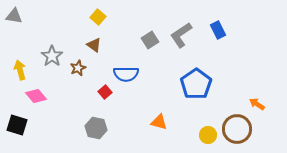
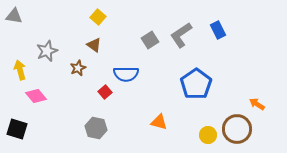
gray star: moved 5 px left, 5 px up; rotated 15 degrees clockwise
black square: moved 4 px down
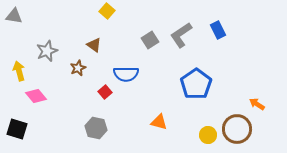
yellow square: moved 9 px right, 6 px up
yellow arrow: moved 1 px left, 1 px down
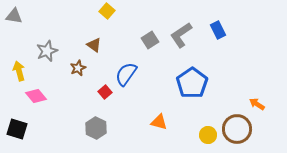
blue semicircle: rotated 125 degrees clockwise
blue pentagon: moved 4 px left, 1 px up
gray hexagon: rotated 15 degrees clockwise
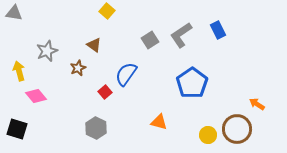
gray triangle: moved 3 px up
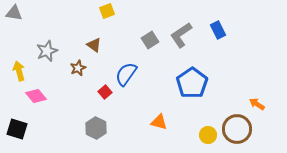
yellow square: rotated 28 degrees clockwise
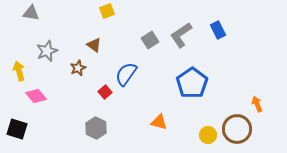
gray triangle: moved 17 px right
orange arrow: rotated 35 degrees clockwise
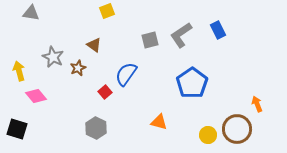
gray square: rotated 18 degrees clockwise
gray star: moved 6 px right, 6 px down; rotated 25 degrees counterclockwise
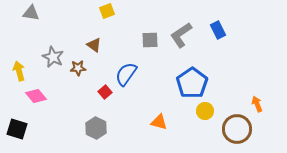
gray square: rotated 12 degrees clockwise
brown star: rotated 21 degrees clockwise
yellow circle: moved 3 px left, 24 px up
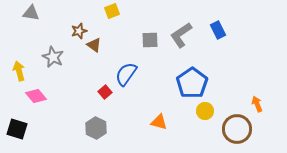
yellow square: moved 5 px right
brown star: moved 1 px right, 37 px up; rotated 14 degrees counterclockwise
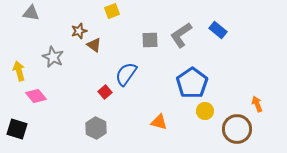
blue rectangle: rotated 24 degrees counterclockwise
